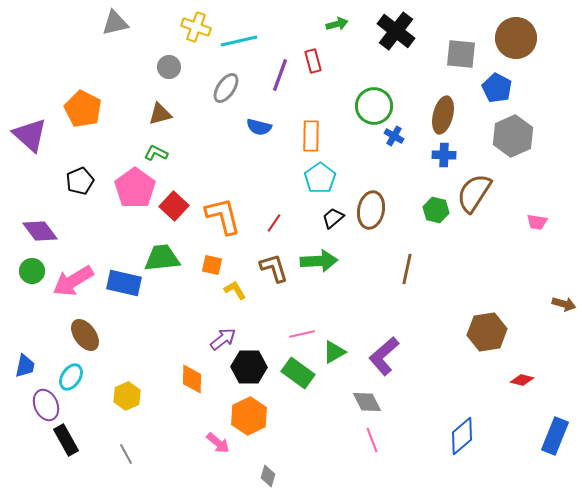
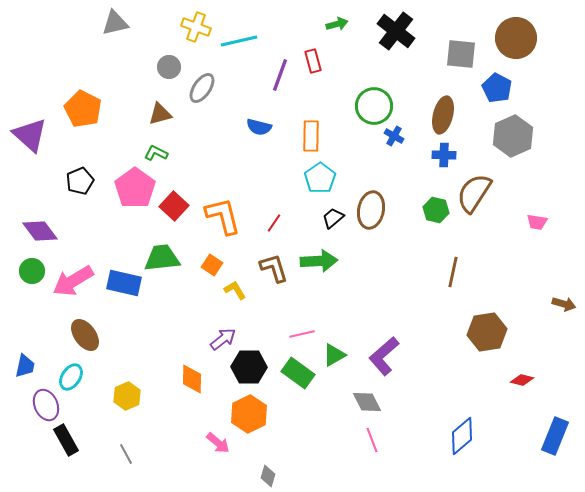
gray ellipse at (226, 88): moved 24 px left
orange square at (212, 265): rotated 20 degrees clockwise
brown line at (407, 269): moved 46 px right, 3 px down
green triangle at (334, 352): moved 3 px down
orange hexagon at (249, 416): moved 2 px up
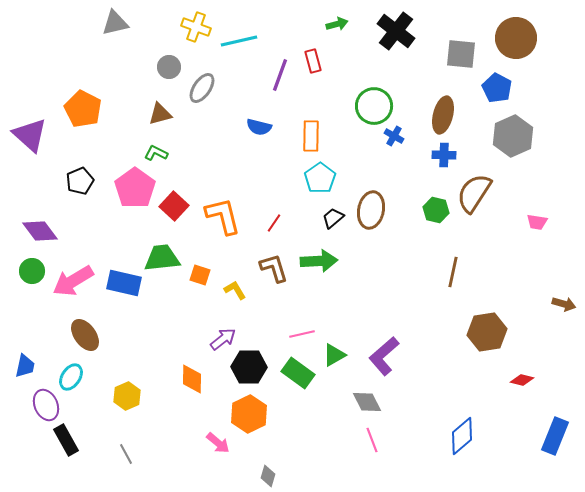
orange square at (212, 265): moved 12 px left, 10 px down; rotated 15 degrees counterclockwise
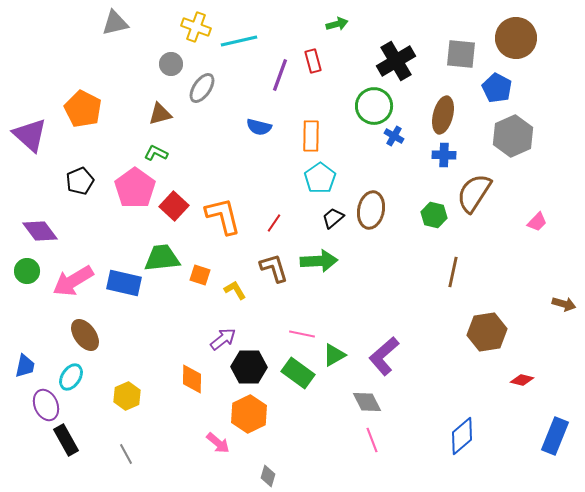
black cross at (396, 31): moved 30 px down; rotated 21 degrees clockwise
gray circle at (169, 67): moved 2 px right, 3 px up
green hexagon at (436, 210): moved 2 px left, 5 px down
pink trapezoid at (537, 222): rotated 55 degrees counterclockwise
green circle at (32, 271): moved 5 px left
pink line at (302, 334): rotated 25 degrees clockwise
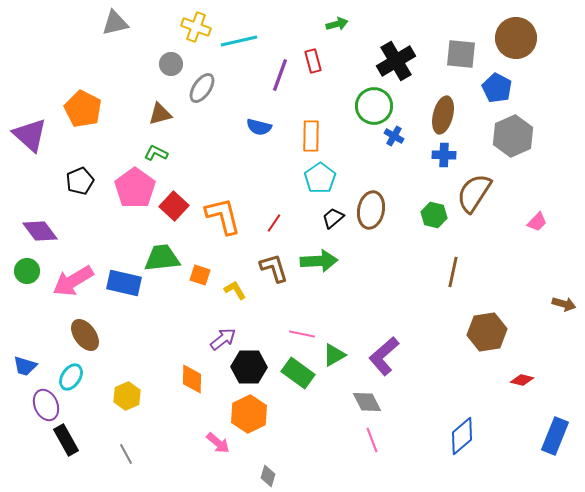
blue trapezoid at (25, 366): rotated 95 degrees clockwise
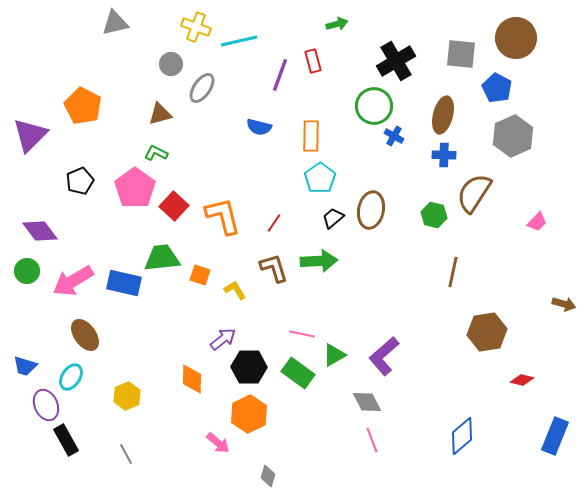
orange pentagon at (83, 109): moved 3 px up
purple triangle at (30, 135): rotated 33 degrees clockwise
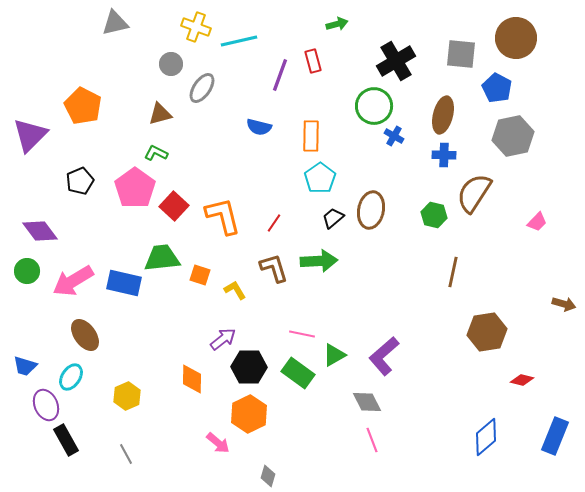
gray hexagon at (513, 136): rotated 12 degrees clockwise
blue diamond at (462, 436): moved 24 px right, 1 px down
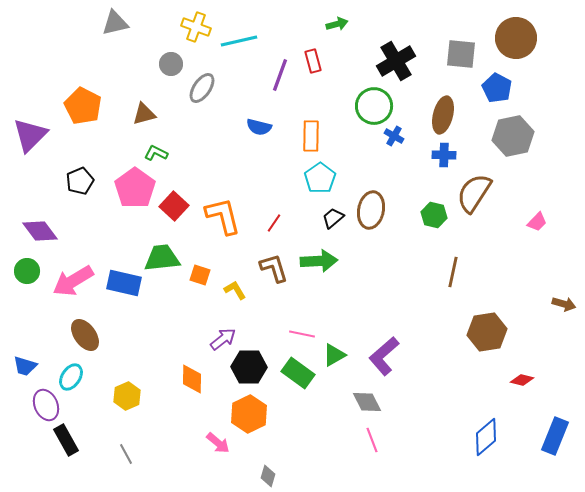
brown triangle at (160, 114): moved 16 px left
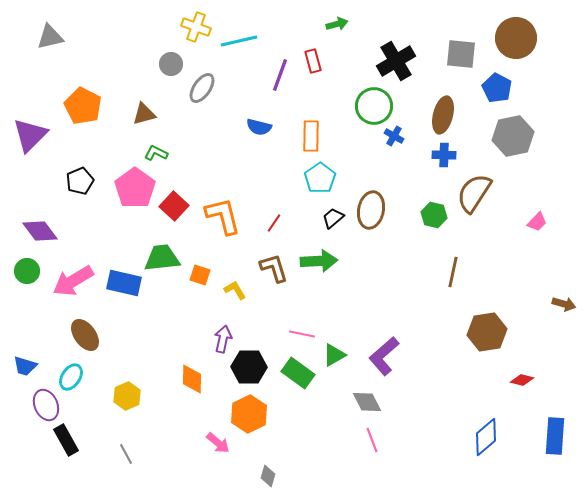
gray triangle at (115, 23): moved 65 px left, 14 px down
purple arrow at (223, 339): rotated 40 degrees counterclockwise
blue rectangle at (555, 436): rotated 18 degrees counterclockwise
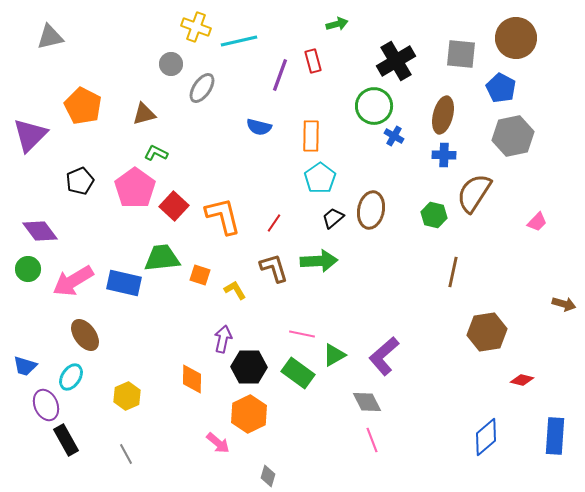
blue pentagon at (497, 88): moved 4 px right
green circle at (27, 271): moved 1 px right, 2 px up
